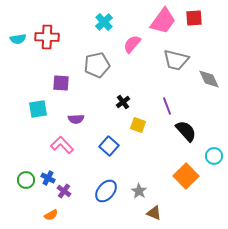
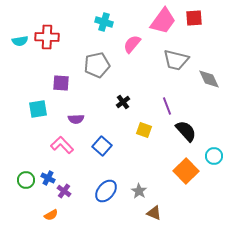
cyan cross: rotated 30 degrees counterclockwise
cyan semicircle: moved 2 px right, 2 px down
yellow square: moved 6 px right, 5 px down
blue square: moved 7 px left
orange square: moved 5 px up
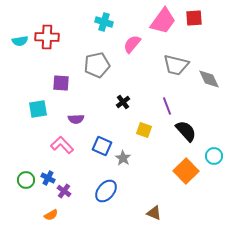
gray trapezoid: moved 5 px down
blue square: rotated 18 degrees counterclockwise
gray star: moved 16 px left, 33 px up
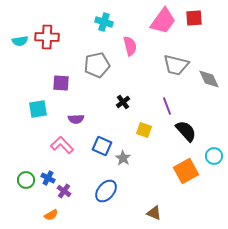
pink semicircle: moved 2 px left, 2 px down; rotated 126 degrees clockwise
orange square: rotated 15 degrees clockwise
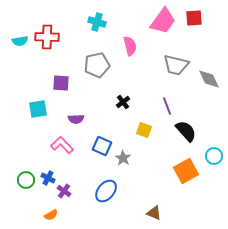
cyan cross: moved 7 px left
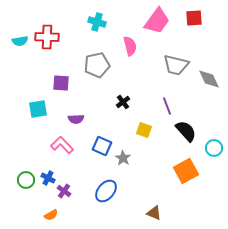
pink trapezoid: moved 6 px left
cyan circle: moved 8 px up
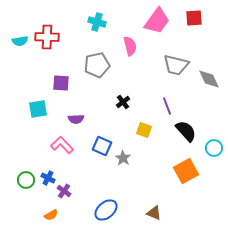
blue ellipse: moved 19 px down; rotated 10 degrees clockwise
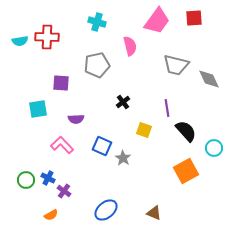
purple line: moved 2 px down; rotated 12 degrees clockwise
